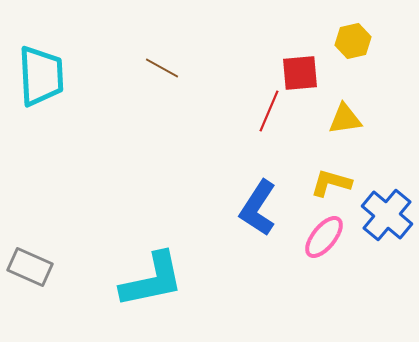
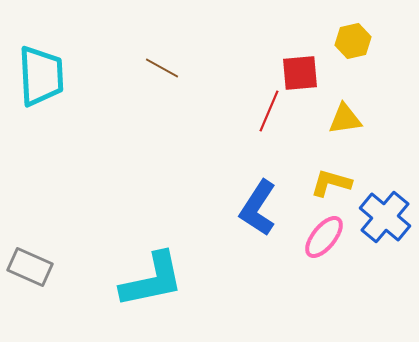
blue cross: moved 2 px left, 2 px down
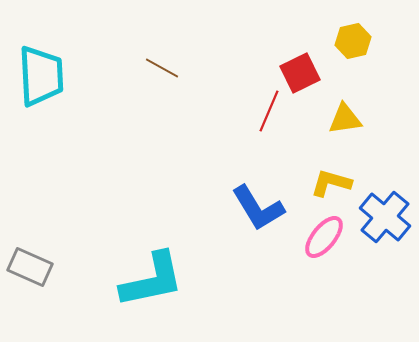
red square: rotated 21 degrees counterclockwise
blue L-shape: rotated 64 degrees counterclockwise
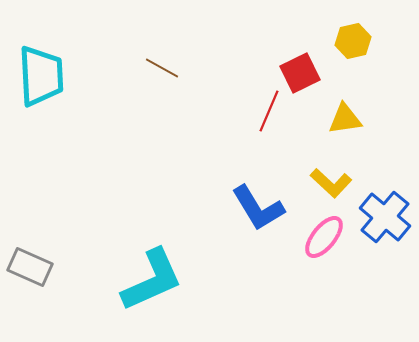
yellow L-shape: rotated 153 degrees counterclockwise
cyan L-shape: rotated 12 degrees counterclockwise
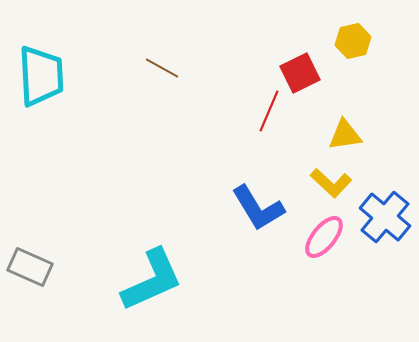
yellow triangle: moved 16 px down
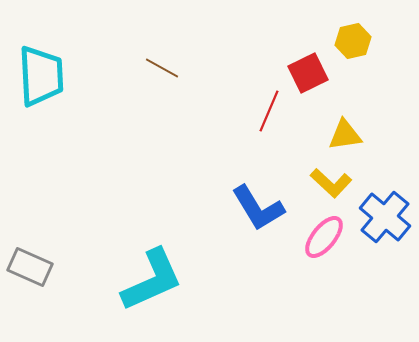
red square: moved 8 px right
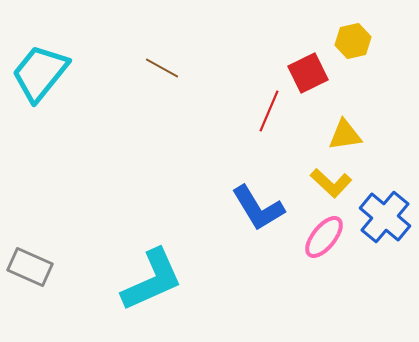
cyan trapezoid: moved 1 px left, 3 px up; rotated 138 degrees counterclockwise
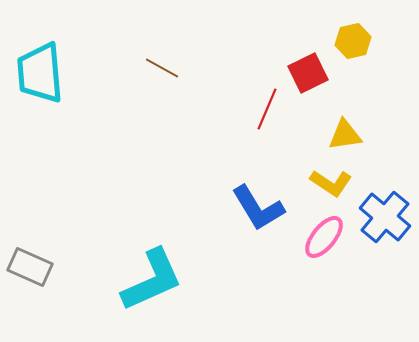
cyan trapezoid: rotated 44 degrees counterclockwise
red line: moved 2 px left, 2 px up
yellow L-shape: rotated 9 degrees counterclockwise
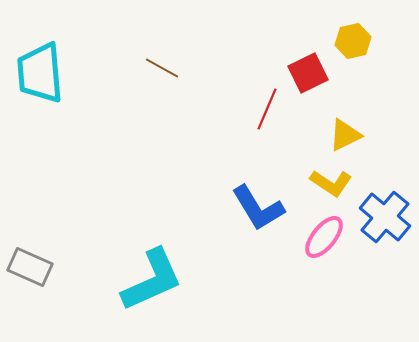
yellow triangle: rotated 18 degrees counterclockwise
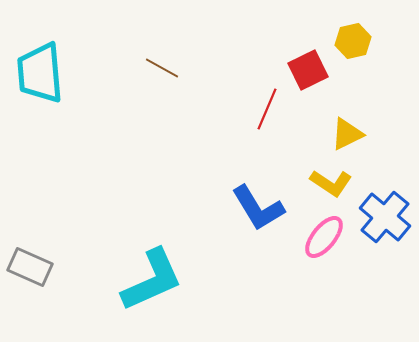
red square: moved 3 px up
yellow triangle: moved 2 px right, 1 px up
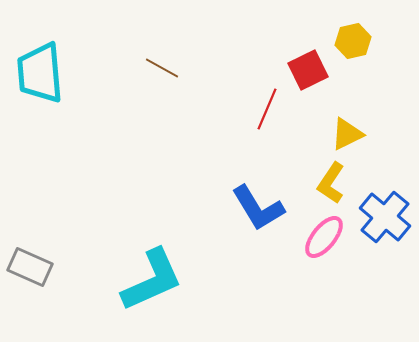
yellow L-shape: rotated 90 degrees clockwise
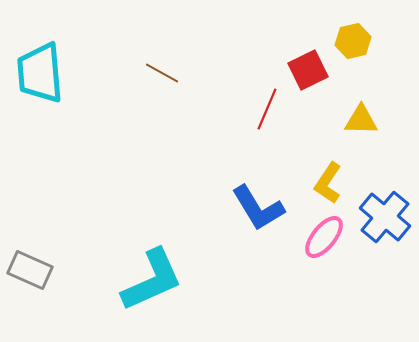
brown line: moved 5 px down
yellow triangle: moved 14 px right, 14 px up; rotated 27 degrees clockwise
yellow L-shape: moved 3 px left
gray rectangle: moved 3 px down
